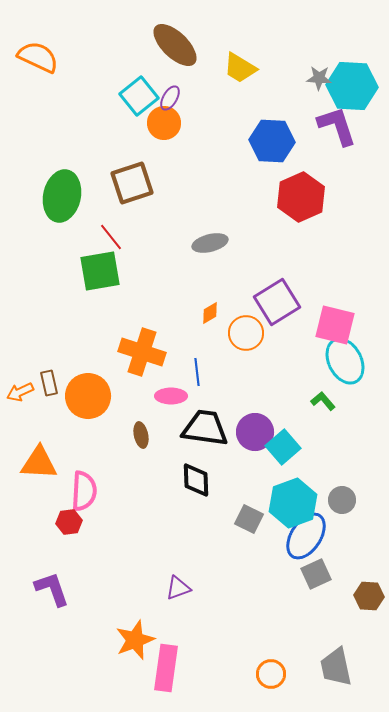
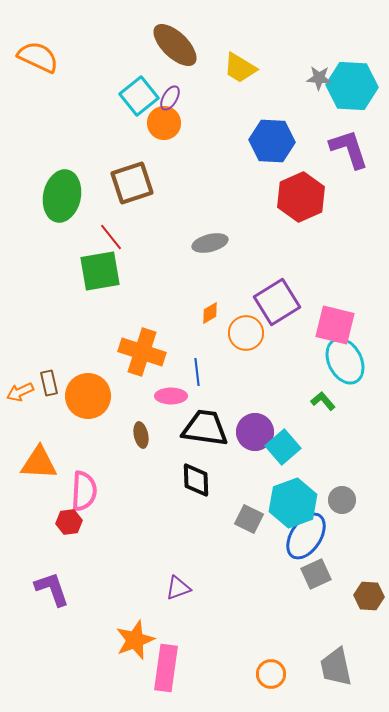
purple L-shape at (337, 126): moved 12 px right, 23 px down
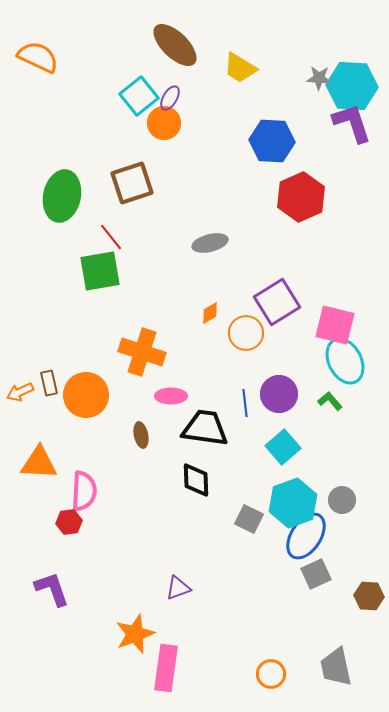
purple L-shape at (349, 149): moved 3 px right, 26 px up
blue line at (197, 372): moved 48 px right, 31 px down
orange circle at (88, 396): moved 2 px left, 1 px up
green L-shape at (323, 401): moved 7 px right
purple circle at (255, 432): moved 24 px right, 38 px up
orange star at (135, 640): moved 6 px up
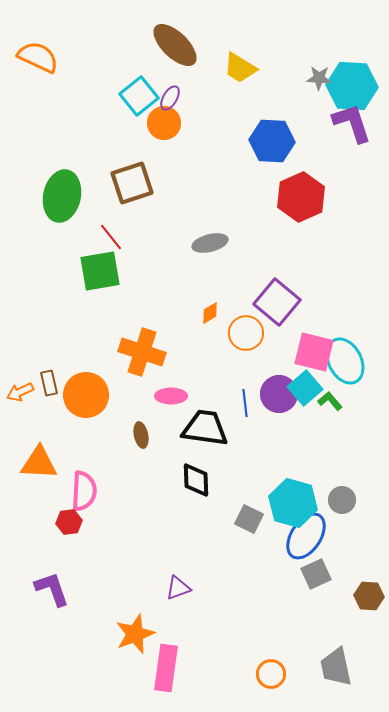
purple square at (277, 302): rotated 18 degrees counterclockwise
pink square at (335, 325): moved 21 px left, 27 px down
cyan square at (283, 447): moved 22 px right, 59 px up
cyan hexagon at (293, 503): rotated 24 degrees counterclockwise
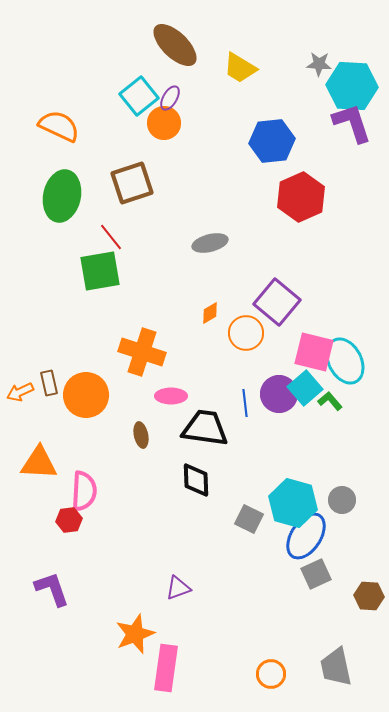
orange semicircle at (38, 57): moved 21 px right, 69 px down
gray star at (319, 78): moved 14 px up
blue hexagon at (272, 141): rotated 9 degrees counterclockwise
red hexagon at (69, 522): moved 2 px up
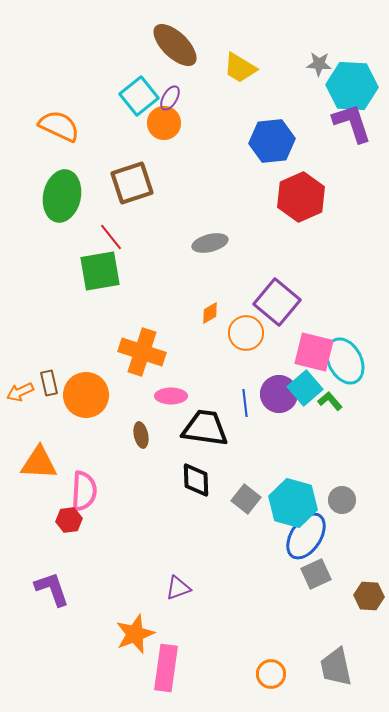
gray square at (249, 519): moved 3 px left, 20 px up; rotated 12 degrees clockwise
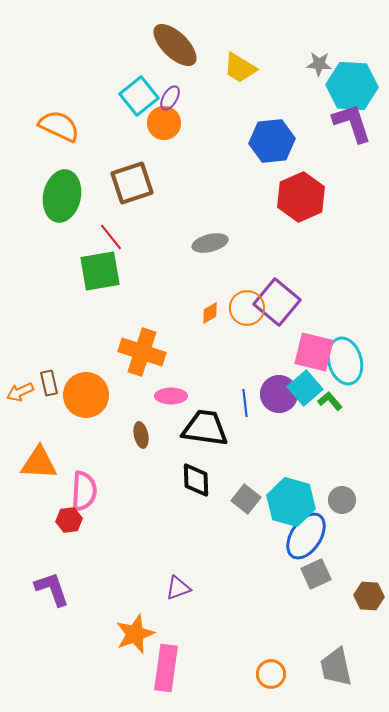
orange circle at (246, 333): moved 1 px right, 25 px up
cyan ellipse at (345, 361): rotated 12 degrees clockwise
cyan hexagon at (293, 503): moved 2 px left, 1 px up
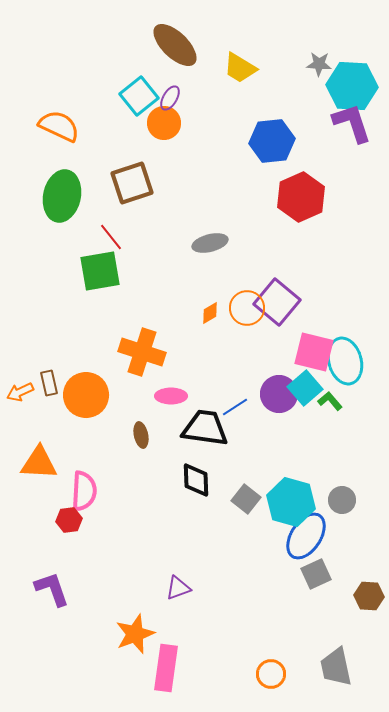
blue line at (245, 403): moved 10 px left, 4 px down; rotated 64 degrees clockwise
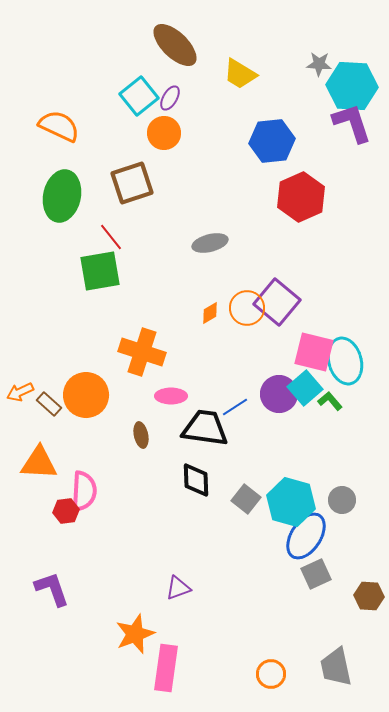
yellow trapezoid at (240, 68): moved 6 px down
orange circle at (164, 123): moved 10 px down
brown rectangle at (49, 383): moved 21 px down; rotated 35 degrees counterclockwise
red hexagon at (69, 520): moved 3 px left, 9 px up
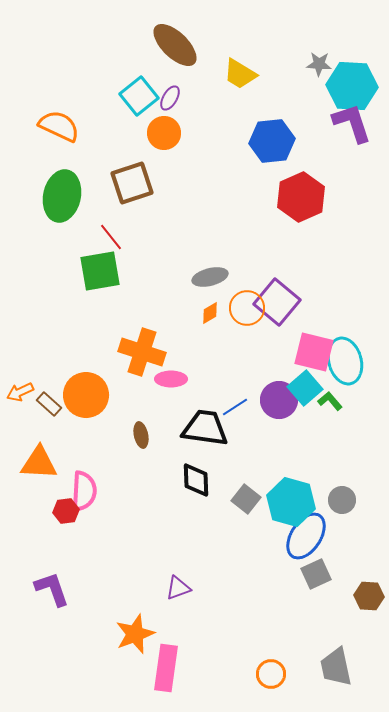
gray ellipse at (210, 243): moved 34 px down
purple circle at (279, 394): moved 6 px down
pink ellipse at (171, 396): moved 17 px up
